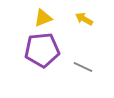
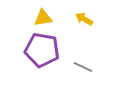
yellow triangle: rotated 12 degrees clockwise
purple pentagon: rotated 16 degrees clockwise
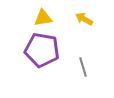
gray line: rotated 48 degrees clockwise
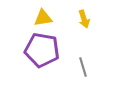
yellow arrow: rotated 138 degrees counterclockwise
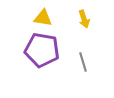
yellow triangle: rotated 18 degrees clockwise
gray line: moved 5 px up
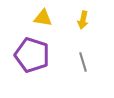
yellow arrow: moved 1 px left, 1 px down; rotated 30 degrees clockwise
purple pentagon: moved 10 px left, 5 px down; rotated 8 degrees clockwise
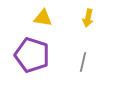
yellow arrow: moved 5 px right, 2 px up
gray line: rotated 30 degrees clockwise
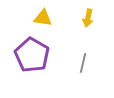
purple pentagon: rotated 12 degrees clockwise
gray line: moved 1 px down
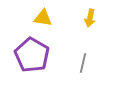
yellow arrow: moved 2 px right
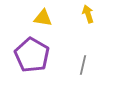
yellow arrow: moved 2 px left, 4 px up; rotated 150 degrees clockwise
gray line: moved 2 px down
